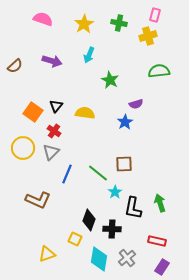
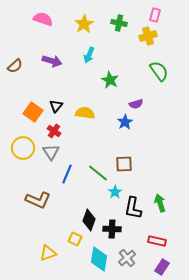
green semicircle: rotated 60 degrees clockwise
gray triangle: rotated 18 degrees counterclockwise
yellow triangle: moved 1 px right, 1 px up
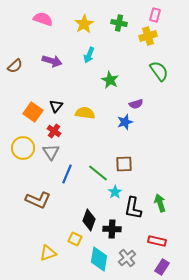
blue star: rotated 14 degrees clockwise
